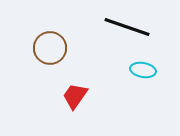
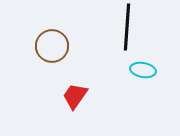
black line: rotated 75 degrees clockwise
brown circle: moved 2 px right, 2 px up
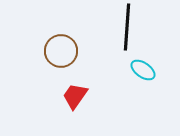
brown circle: moved 9 px right, 5 px down
cyan ellipse: rotated 25 degrees clockwise
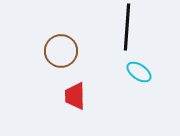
cyan ellipse: moved 4 px left, 2 px down
red trapezoid: rotated 36 degrees counterclockwise
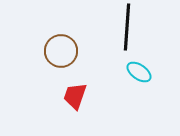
red trapezoid: rotated 20 degrees clockwise
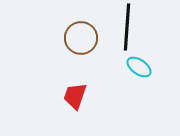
brown circle: moved 20 px right, 13 px up
cyan ellipse: moved 5 px up
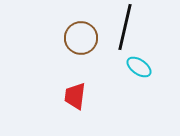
black line: moved 2 px left; rotated 9 degrees clockwise
red trapezoid: rotated 12 degrees counterclockwise
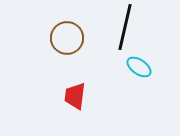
brown circle: moved 14 px left
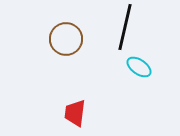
brown circle: moved 1 px left, 1 px down
red trapezoid: moved 17 px down
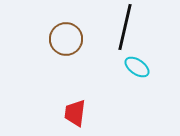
cyan ellipse: moved 2 px left
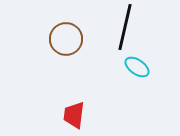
red trapezoid: moved 1 px left, 2 px down
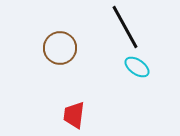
black line: rotated 42 degrees counterclockwise
brown circle: moved 6 px left, 9 px down
